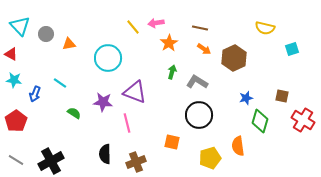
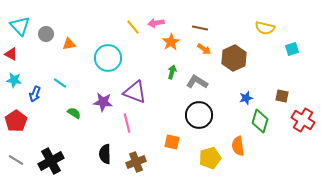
orange star: moved 2 px right, 1 px up
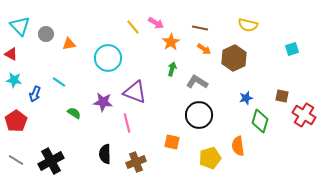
pink arrow: rotated 140 degrees counterclockwise
yellow semicircle: moved 17 px left, 3 px up
green arrow: moved 3 px up
cyan line: moved 1 px left, 1 px up
red cross: moved 1 px right, 5 px up
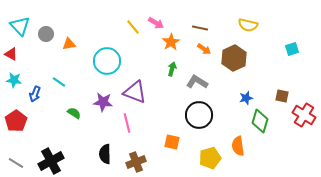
cyan circle: moved 1 px left, 3 px down
gray line: moved 3 px down
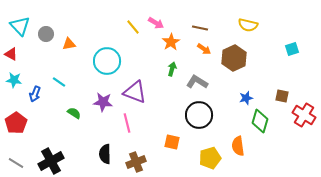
red pentagon: moved 2 px down
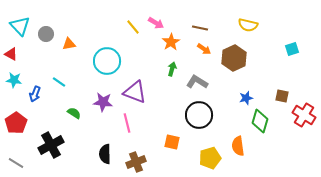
black cross: moved 16 px up
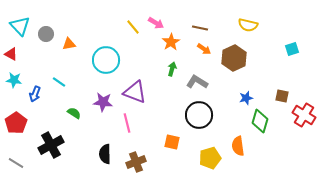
cyan circle: moved 1 px left, 1 px up
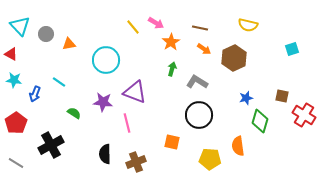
yellow pentagon: moved 1 px down; rotated 20 degrees clockwise
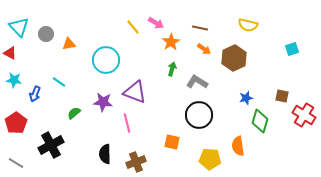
cyan triangle: moved 1 px left, 1 px down
red triangle: moved 1 px left, 1 px up
green semicircle: rotated 72 degrees counterclockwise
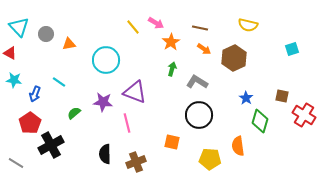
blue star: rotated 24 degrees counterclockwise
red pentagon: moved 14 px right
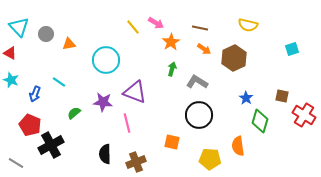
cyan star: moved 3 px left; rotated 14 degrees clockwise
red pentagon: moved 2 px down; rotated 15 degrees counterclockwise
